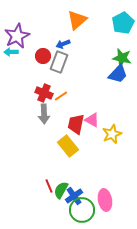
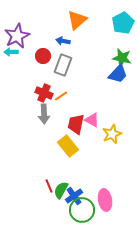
blue arrow: moved 3 px up; rotated 32 degrees clockwise
gray rectangle: moved 4 px right, 3 px down
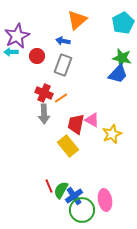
red circle: moved 6 px left
orange line: moved 2 px down
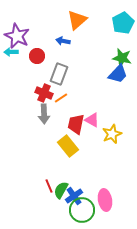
purple star: rotated 20 degrees counterclockwise
gray rectangle: moved 4 px left, 9 px down
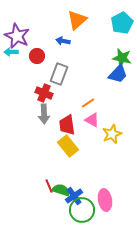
cyan pentagon: moved 1 px left
orange line: moved 27 px right, 5 px down
red trapezoid: moved 9 px left, 1 px down; rotated 20 degrees counterclockwise
green semicircle: rotated 78 degrees clockwise
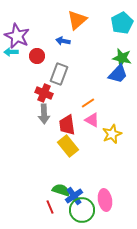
red line: moved 1 px right, 21 px down
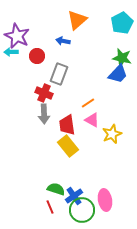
green semicircle: moved 5 px left, 1 px up
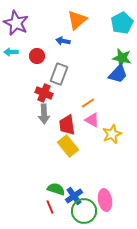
purple star: moved 1 px left, 13 px up
green circle: moved 2 px right, 1 px down
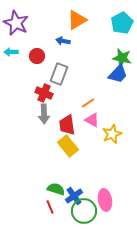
orange triangle: rotated 10 degrees clockwise
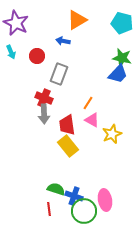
cyan pentagon: rotated 30 degrees counterclockwise
cyan arrow: rotated 112 degrees counterclockwise
red cross: moved 5 px down
orange line: rotated 24 degrees counterclockwise
blue cross: rotated 36 degrees counterclockwise
red line: moved 1 px left, 2 px down; rotated 16 degrees clockwise
